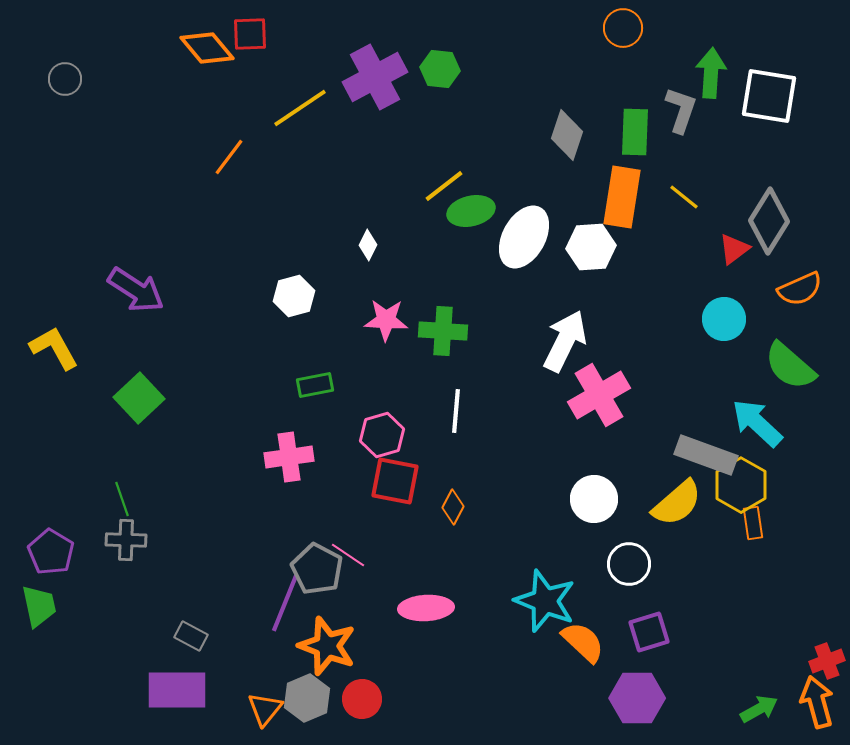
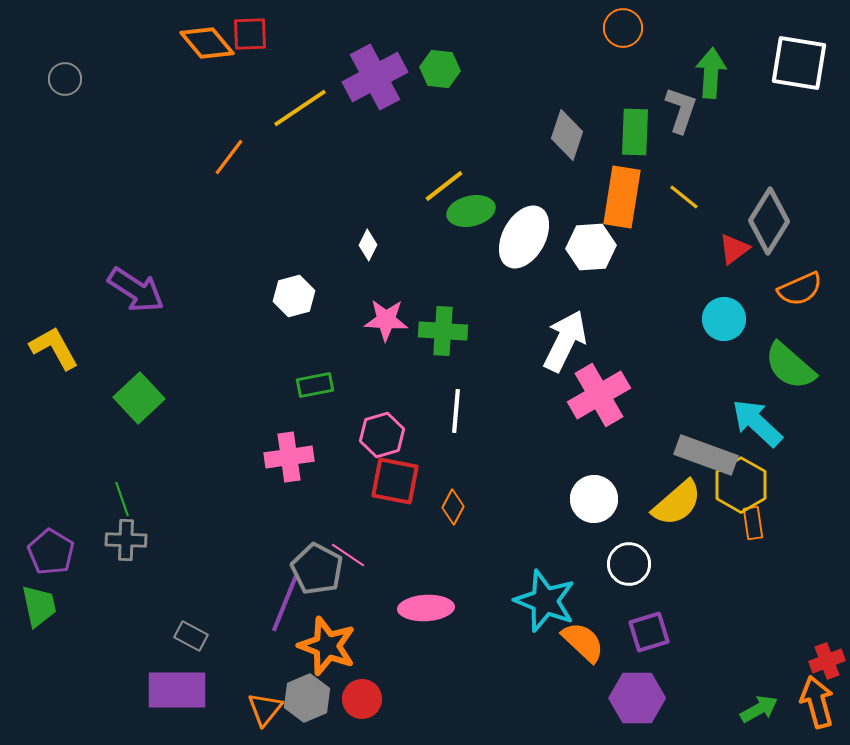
orange diamond at (207, 48): moved 5 px up
white square at (769, 96): moved 30 px right, 33 px up
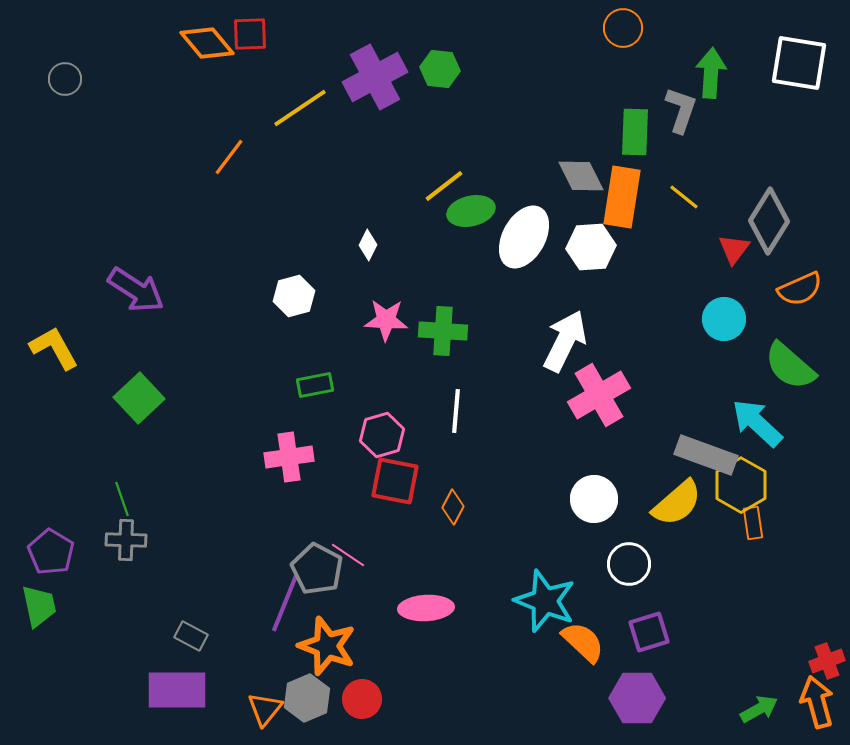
gray diamond at (567, 135): moved 14 px right, 41 px down; rotated 45 degrees counterclockwise
red triangle at (734, 249): rotated 16 degrees counterclockwise
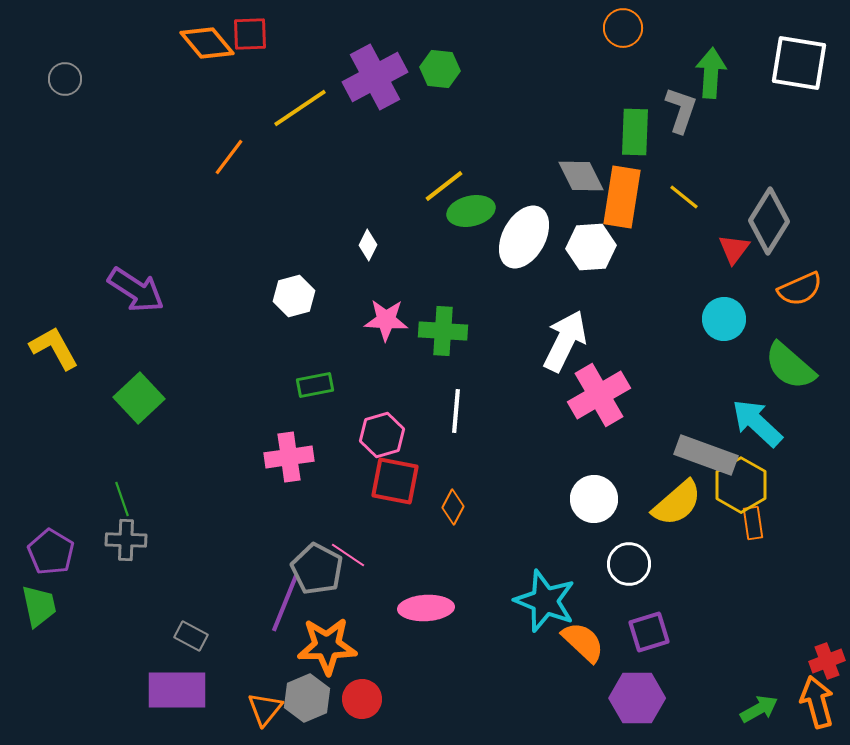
orange star at (327, 646): rotated 22 degrees counterclockwise
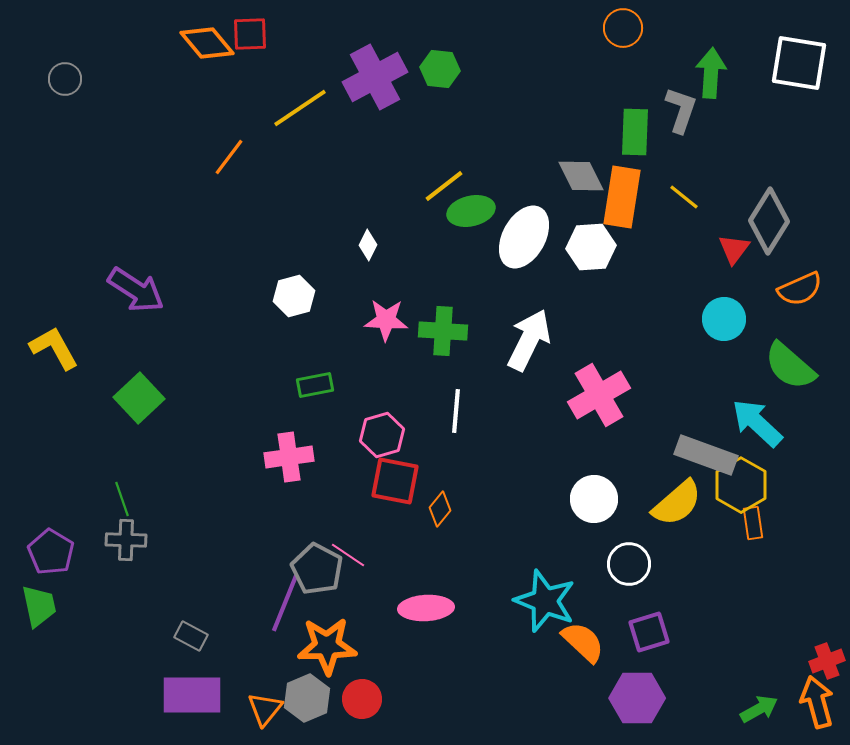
white arrow at (565, 341): moved 36 px left, 1 px up
orange diamond at (453, 507): moved 13 px left, 2 px down; rotated 12 degrees clockwise
purple rectangle at (177, 690): moved 15 px right, 5 px down
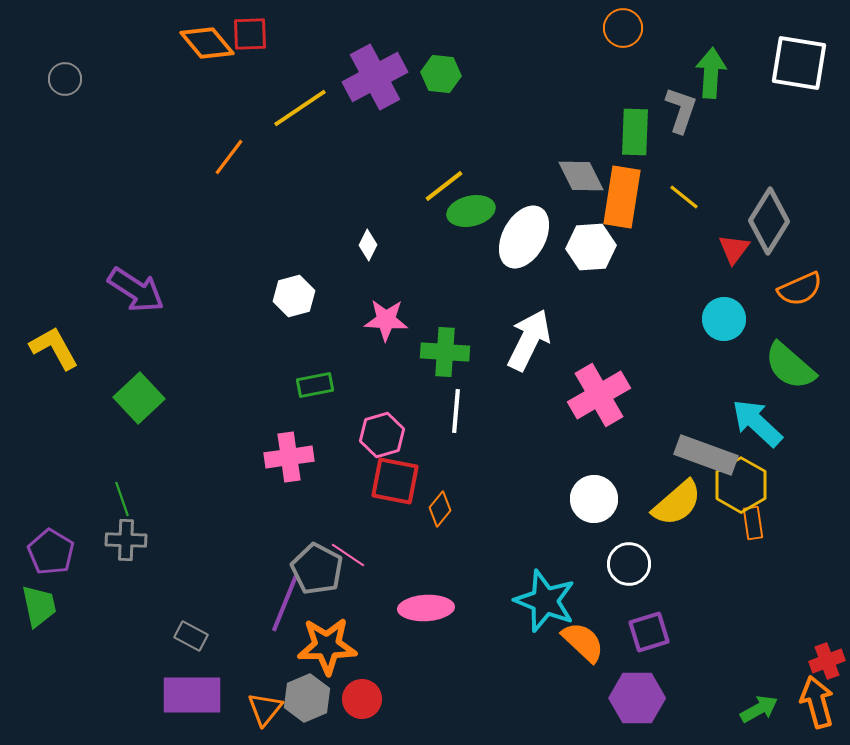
green hexagon at (440, 69): moved 1 px right, 5 px down
green cross at (443, 331): moved 2 px right, 21 px down
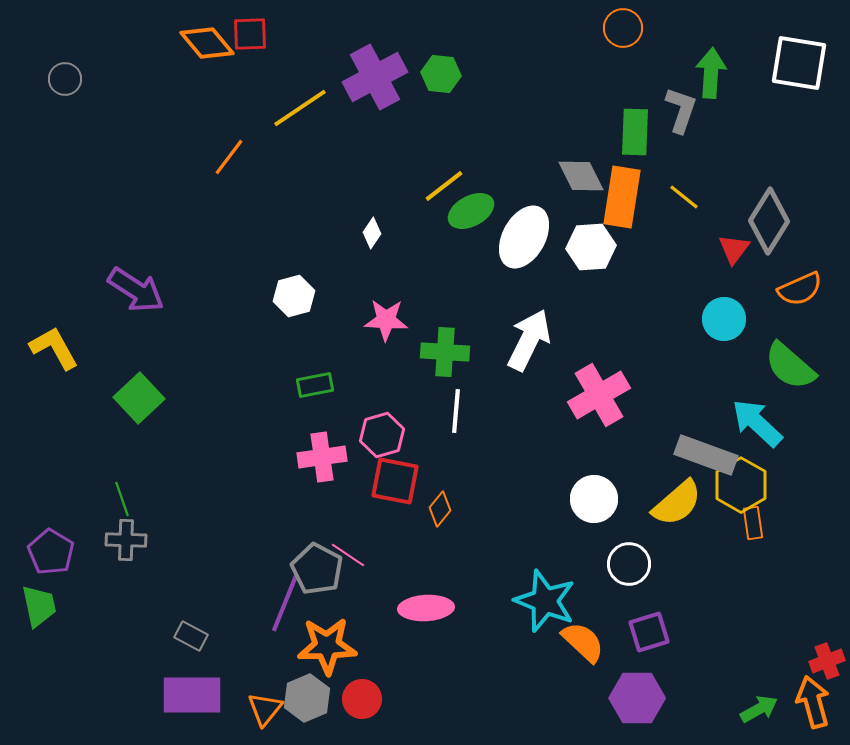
green ellipse at (471, 211): rotated 15 degrees counterclockwise
white diamond at (368, 245): moved 4 px right, 12 px up; rotated 8 degrees clockwise
pink cross at (289, 457): moved 33 px right
orange arrow at (817, 702): moved 4 px left
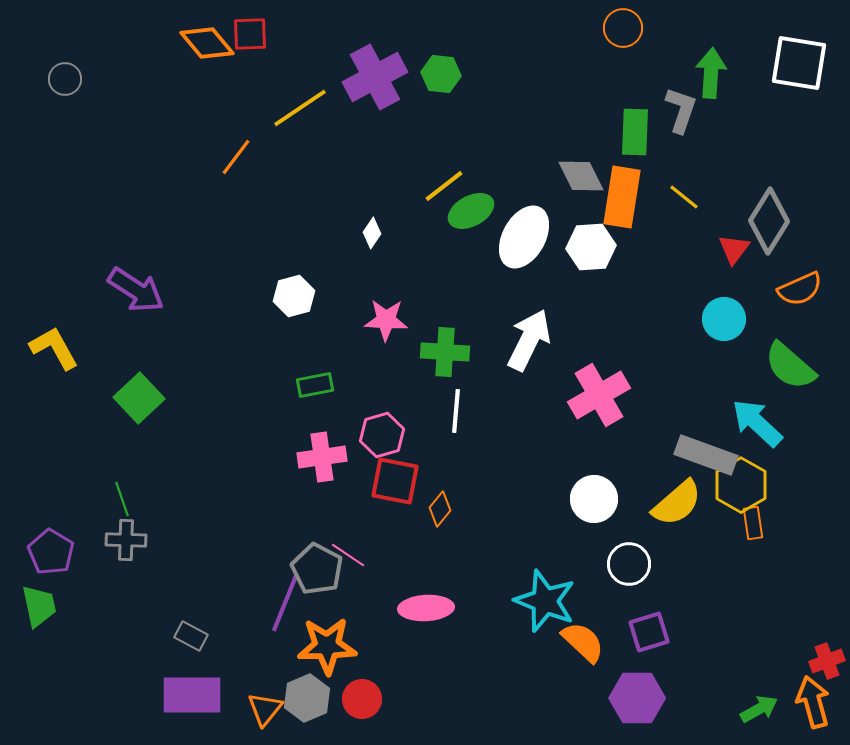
orange line at (229, 157): moved 7 px right
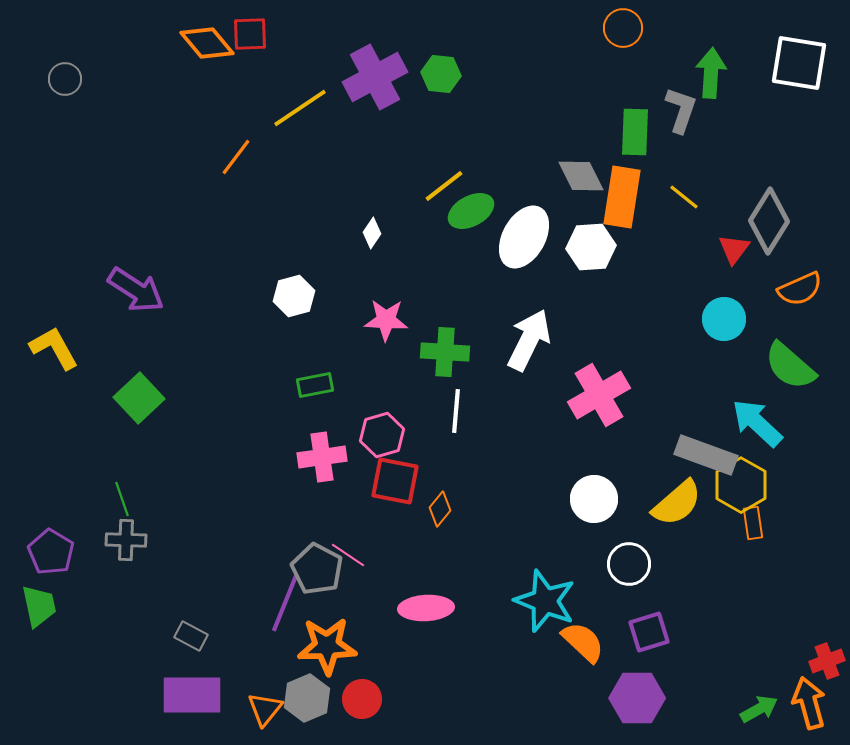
orange arrow at (813, 702): moved 4 px left, 1 px down
